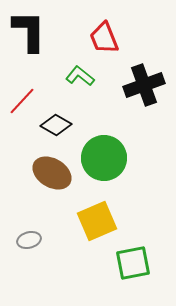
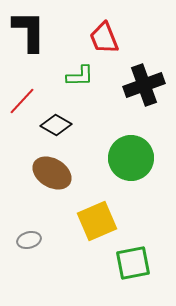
green L-shape: rotated 140 degrees clockwise
green circle: moved 27 px right
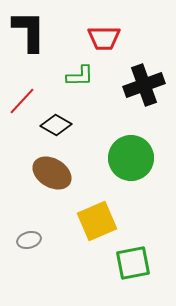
red trapezoid: rotated 68 degrees counterclockwise
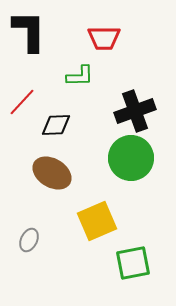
black cross: moved 9 px left, 26 px down
red line: moved 1 px down
black diamond: rotated 32 degrees counterclockwise
gray ellipse: rotated 50 degrees counterclockwise
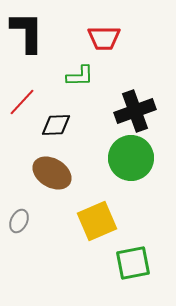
black L-shape: moved 2 px left, 1 px down
gray ellipse: moved 10 px left, 19 px up
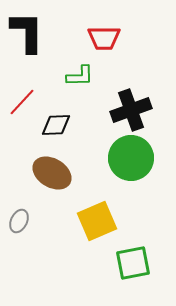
black cross: moved 4 px left, 1 px up
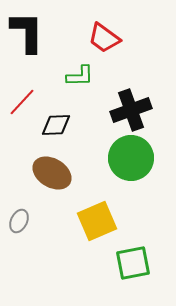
red trapezoid: rotated 36 degrees clockwise
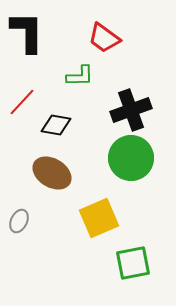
black diamond: rotated 12 degrees clockwise
yellow square: moved 2 px right, 3 px up
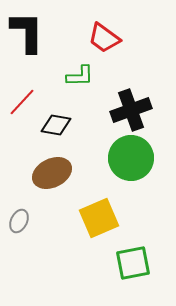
brown ellipse: rotated 57 degrees counterclockwise
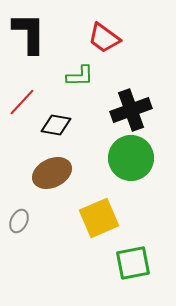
black L-shape: moved 2 px right, 1 px down
